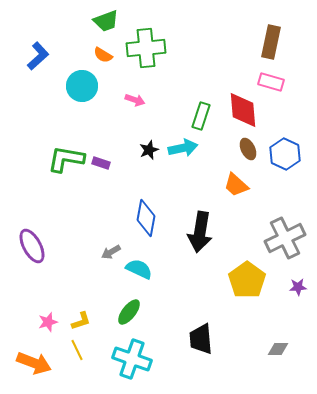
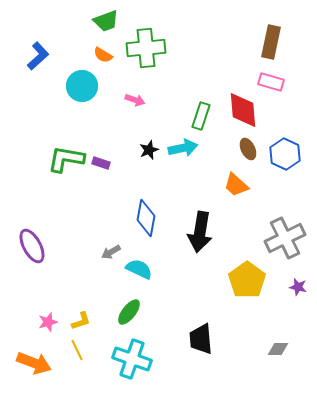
purple star: rotated 18 degrees clockwise
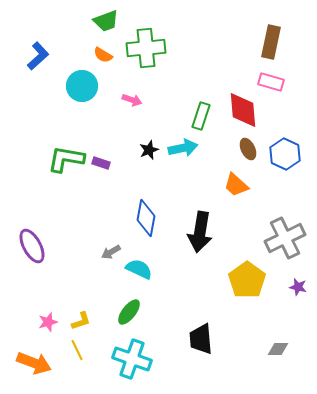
pink arrow: moved 3 px left
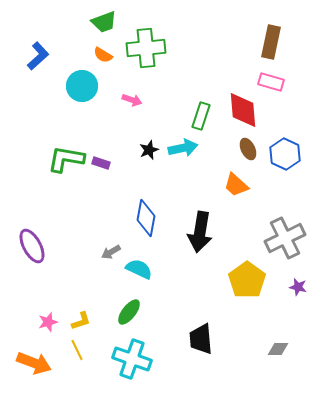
green trapezoid: moved 2 px left, 1 px down
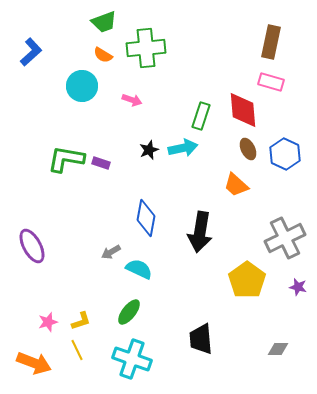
blue L-shape: moved 7 px left, 4 px up
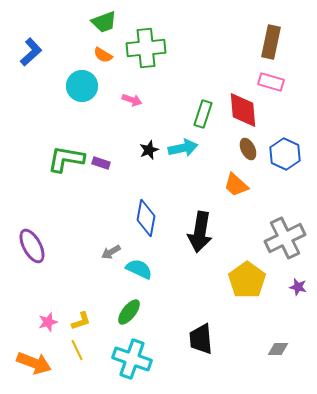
green rectangle: moved 2 px right, 2 px up
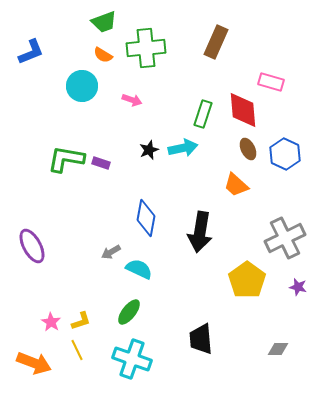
brown rectangle: moved 55 px left; rotated 12 degrees clockwise
blue L-shape: rotated 20 degrees clockwise
pink star: moved 3 px right; rotated 24 degrees counterclockwise
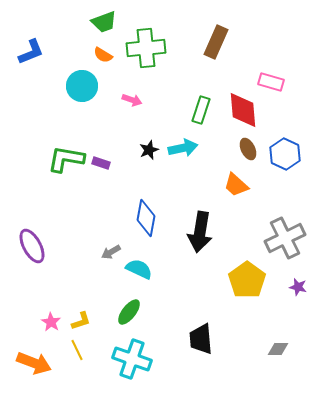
green rectangle: moved 2 px left, 4 px up
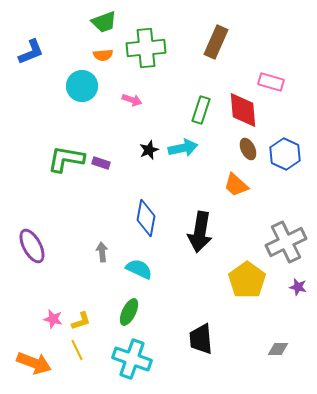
orange semicircle: rotated 36 degrees counterclockwise
gray cross: moved 1 px right, 4 px down
gray arrow: moved 9 px left; rotated 114 degrees clockwise
green ellipse: rotated 12 degrees counterclockwise
pink star: moved 2 px right, 3 px up; rotated 18 degrees counterclockwise
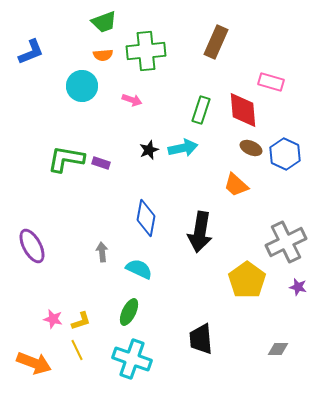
green cross: moved 3 px down
brown ellipse: moved 3 px right, 1 px up; rotated 40 degrees counterclockwise
